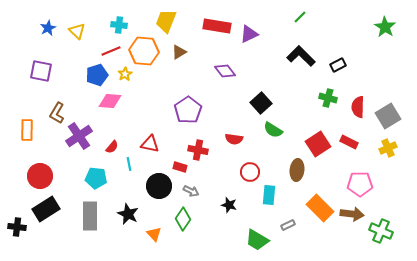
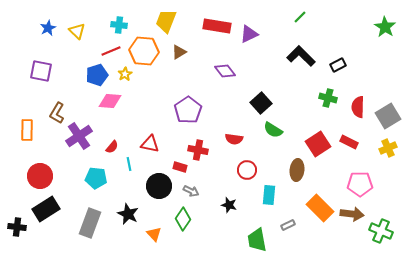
red circle at (250, 172): moved 3 px left, 2 px up
gray rectangle at (90, 216): moved 7 px down; rotated 20 degrees clockwise
green trapezoid at (257, 240): rotated 50 degrees clockwise
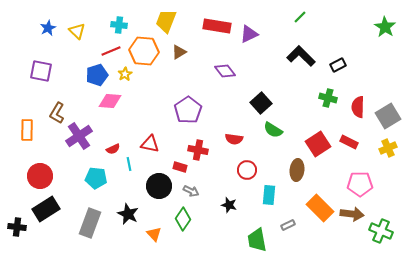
red semicircle at (112, 147): moved 1 px right, 2 px down; rotated 24 degrees clockwise
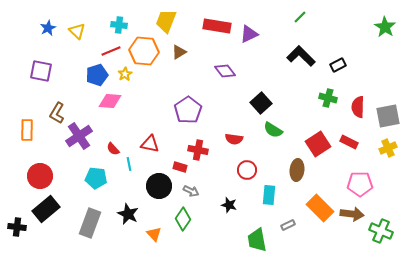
gray square at (388, 116): rotated 20 degrees clockwise
red semicircle at (113, 149): rotated 72 degrees clockwise
black rectangle at (46, 209): rotated 8 degrees counterclockwise
